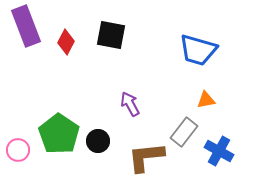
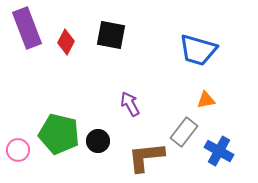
purple rectangle: moved 1 px right, 2 px down
green pentagon: rotated 21 degrees counterclockwise
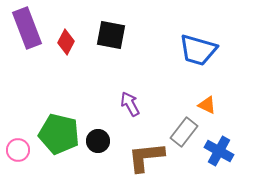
orange triangle: moved 1 px right, 5 px down; rotated 36 degrees clockwise
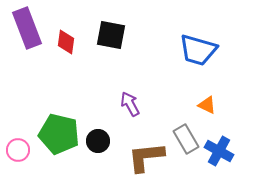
red diamond: rotated 20 degrees counterclockwise
gray rectangle: moved 2 px right, 7 px down; rotated 68 degrees counterclockwise
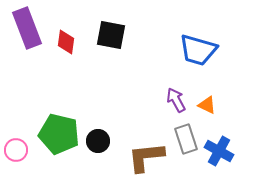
purple arrow: moved 46 px right, 4 px up
gray rectangle: rotated 12 degrees clockwise
pink circle: moved 2 px left
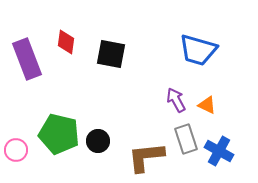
purple rectangle: moved 31 px down
black square: moved 19 px down
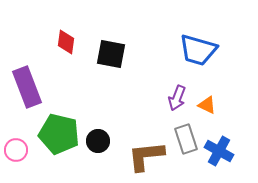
purple rectangle: moved 28 px down
purple arrow: moved 1 px right, 2 px up; rotated 130 degrees counterclockwise
brown L-shape: moved 1 px up
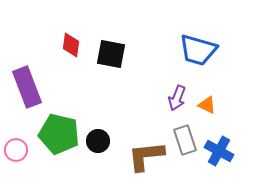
red diamond: moved 5 px right, 3 px down
gray rectangle: moved 1 px left, 1 px down
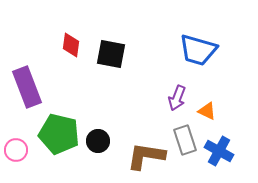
orange triangle: moved 6 px down
brown L-shape: rotated 15 degrees clockwise
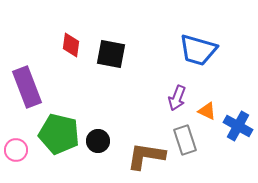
blue cross: moved 19 px right, 25 px up
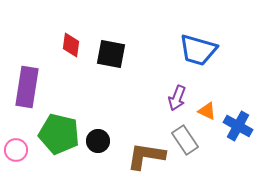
purple rectangle: rotated 30 degrees clockwise
gray rectangle: rotated 16 degrees counterclockwise
